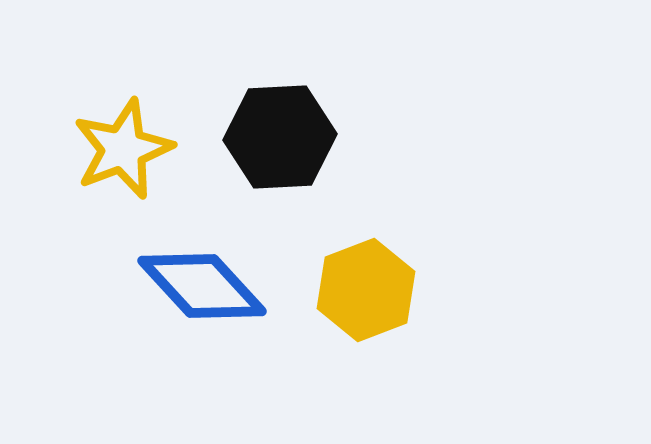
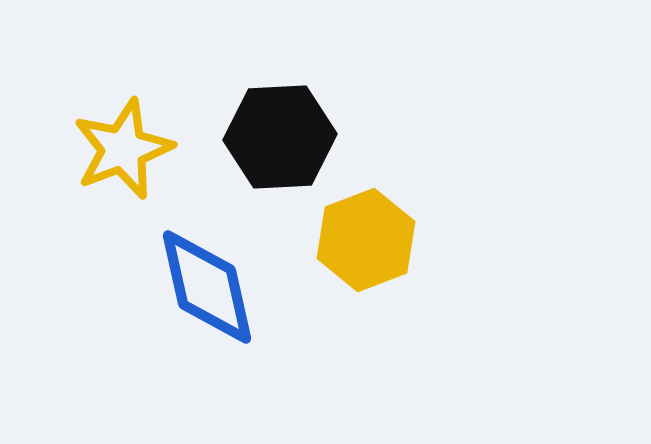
blue diamond: moved 5 px right, 1 px down; rotated 30 degrees clockwise
yellow hexagon: moved 50 px up
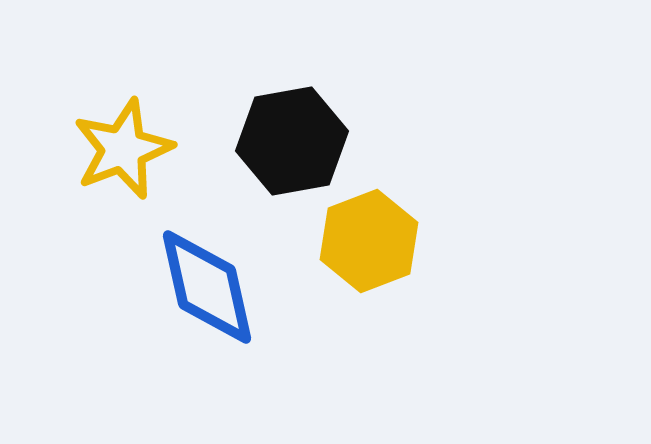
black hexagon: moved 12 px right, 4 px down; rotated 7 degrees counterclockwise
yellow hexagon: moved 3 px right, 1 px down
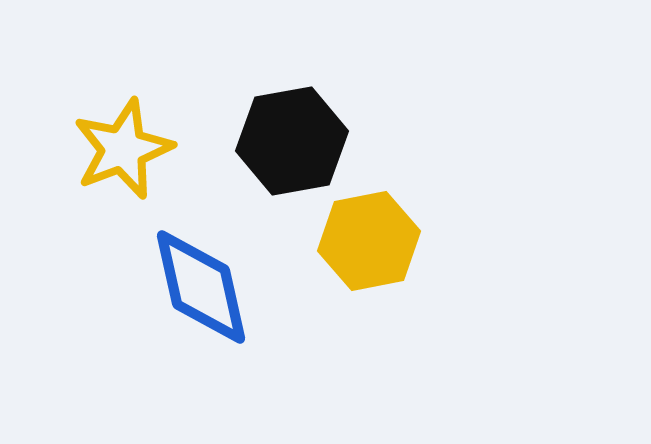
yellow hexagon: rotated 10 degrees clockwise
blue diamond: moved 6 px left
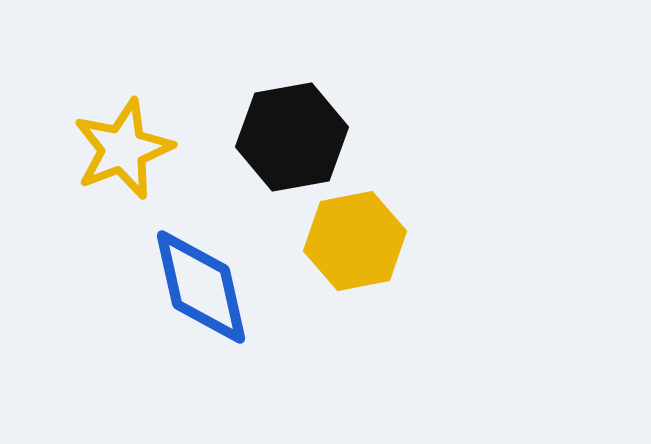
black hexagon: moved 4 px up
yellow hexagon: moved 14 px left
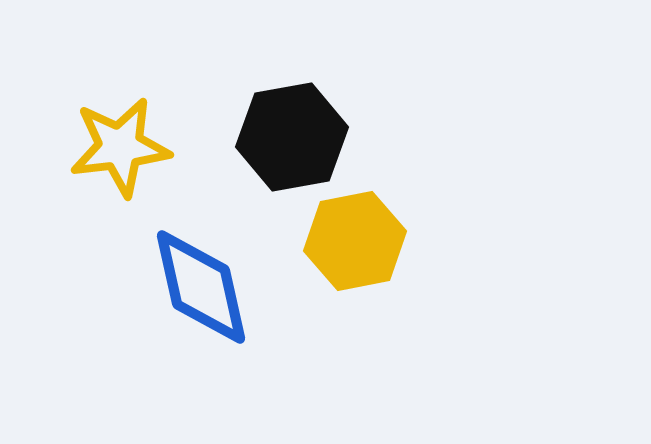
yellow star: moved 3 px left, 2 px up; rotated 14 degrees clockwise
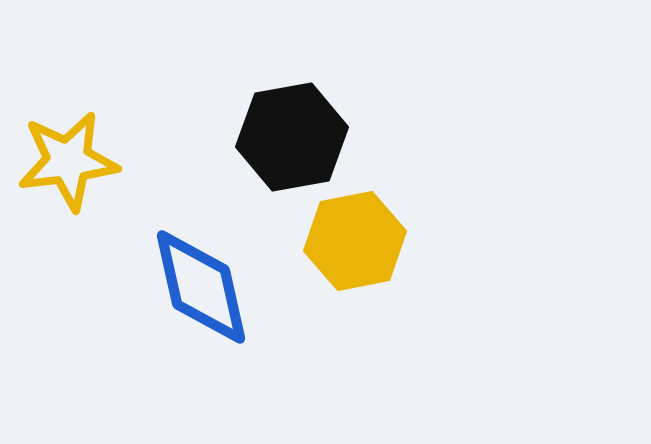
yellow star: moved 52 px left, 14 px down
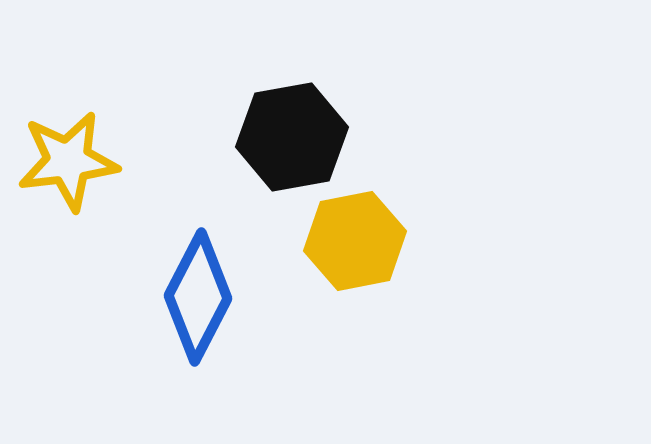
blue diamond: moved 3 px left, 10 px down; rotated 40 degrees clockwise
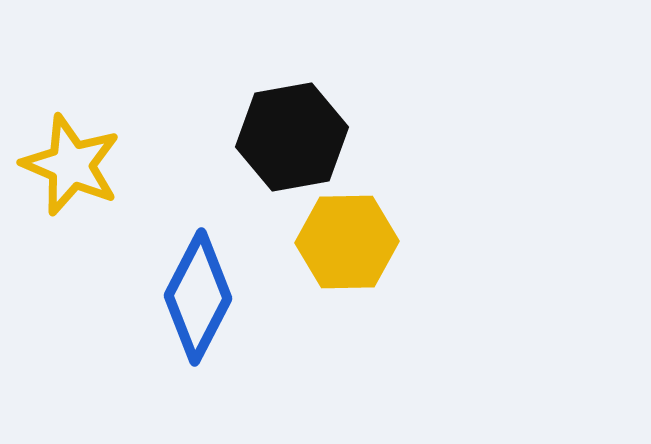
yellow star: moved 3 px right, 4 px down; rotated 30 degrees clockwise
yellow hexagon: moved 8 px left, 1 px down; rotated 10 degrees clockwise
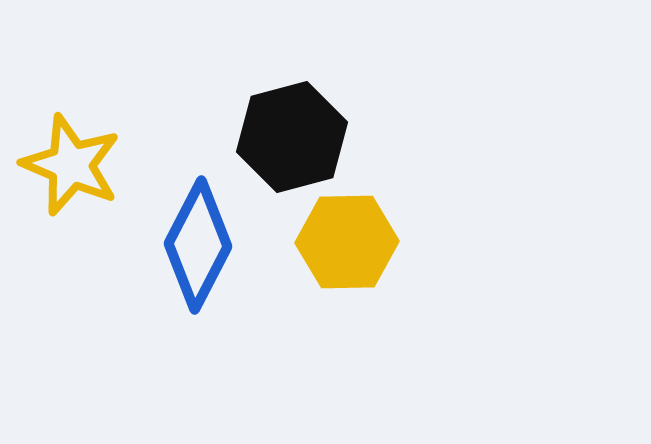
black hexagon: rotated 5 degrees counterclockwise
blue diamond: moved 52 px up
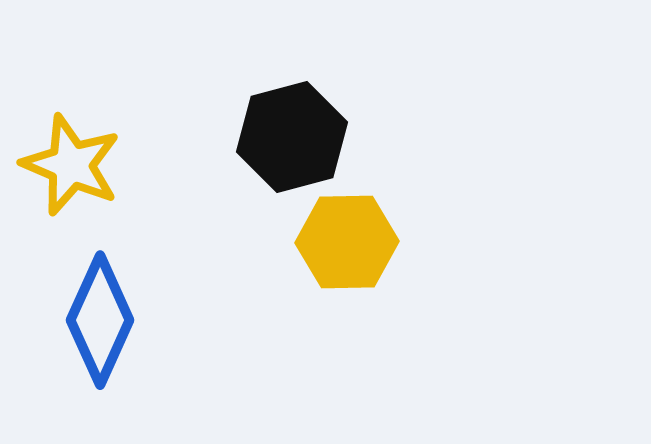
blue diamond: moved 98 px left, 75 px down; rotated 3 degrees counterclockwise
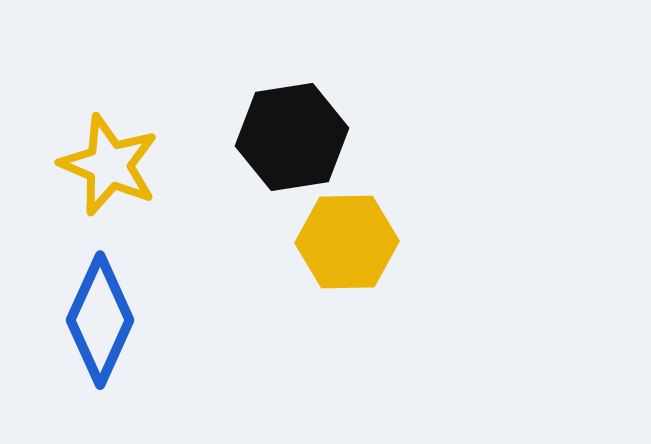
black hexagon: rotated 6 degrees clockwise
yellow star: moved 38 px right
